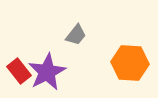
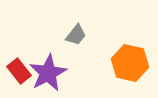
orange hexagon: rotated 9 degrees clockwise
purple star: moved 1 px right, 1 px down
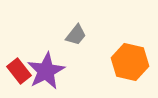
orange hexagon: moved 1 px up
purple star: moved 2 px left, 2 px up
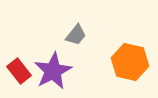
purple star: moved 7 px right
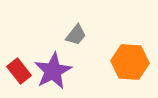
orange hexagon: rotated 9 degrees counterclockwise
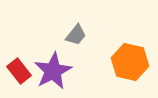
orange hexagon: rotated 9 degrees clockwise
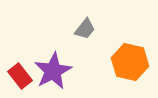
gray trapezoid: moved 9 px right, 6 px up
red rectangle: moved 1 px right, 5 px down
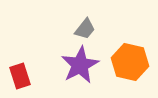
purple star: moved 27 px right, 6 px up
red rectangle: rotated 20 degrees clockwise
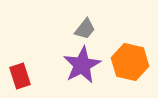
purple star: moved 2 px right
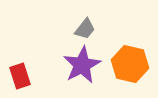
orange hexagon: moved 2 px down
